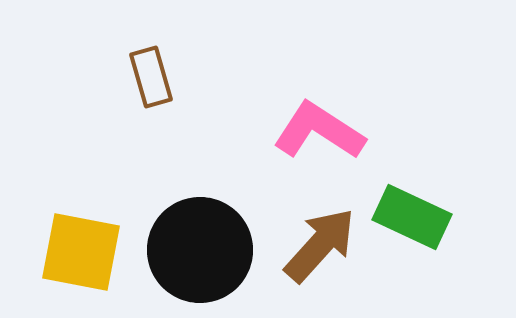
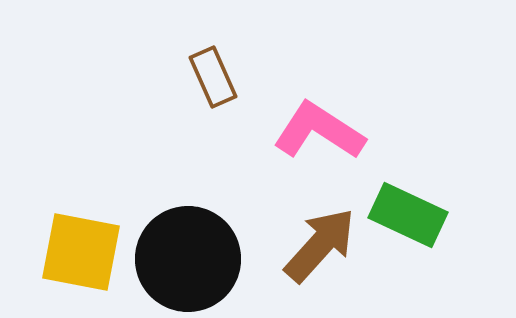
brown rectangle: moved 62 px right; rotated 8 degrees counterclockwise
green rectangle: moved 4 px left, 2 px up
black circle: moved 12 px left, 9 px down
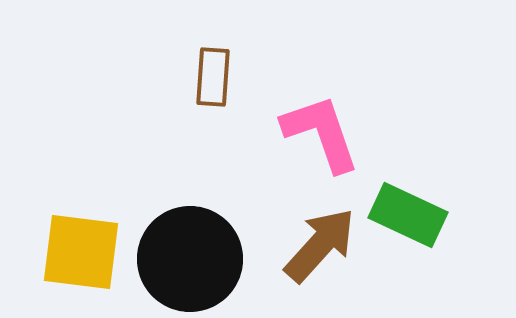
brown rectangle: rotated 28 degrees clockwise
pink L-shape: moved 2 px right, 2 px down; rotated 38 degrees clockwise
yellow square: rotated 4 degrees counterclockwise
black circle: moved 2 px right
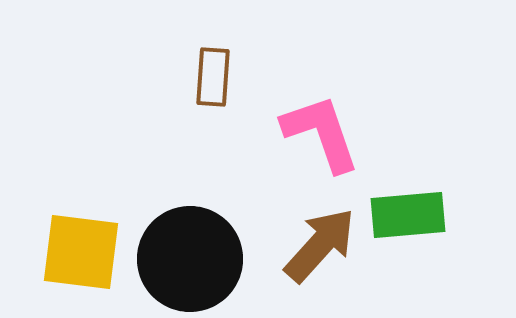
green rectangle: rotated 30 degrees counterclockwise
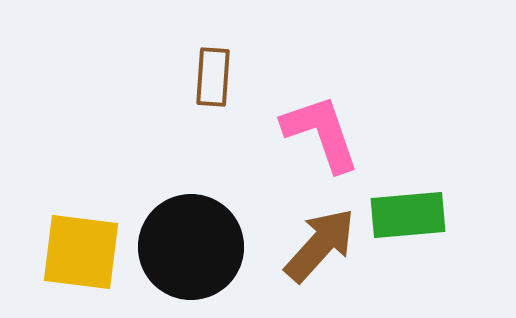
black circle: moved 1 px right, 12 px up
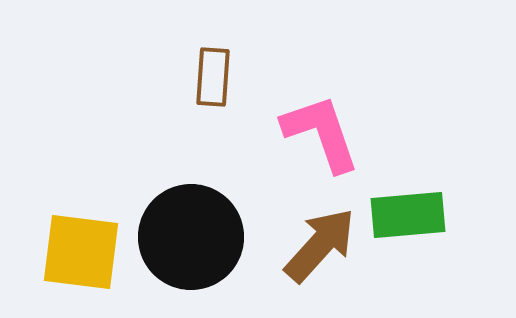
black circle: moved 10 px up
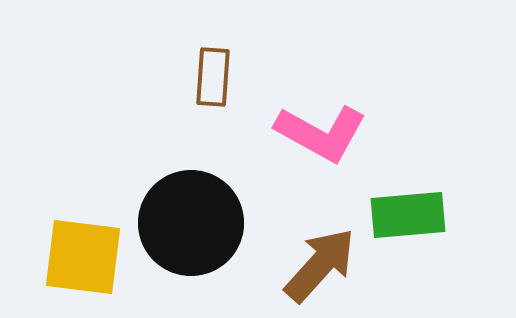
pink L-shape: rotated 138 degrees clockwise
black circle: moved 14 px up
brown arrow: moved 20 px down
yellow square: moved 2 px right, 5 px down
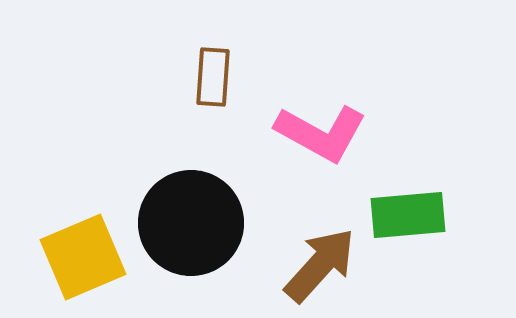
yellow square: rotated 30 degrees counterclockwise
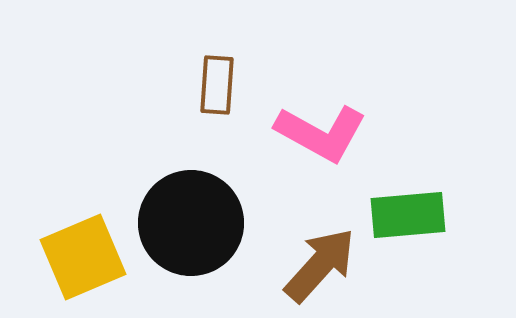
brown rectangle: moved 4 px right, 8 px down
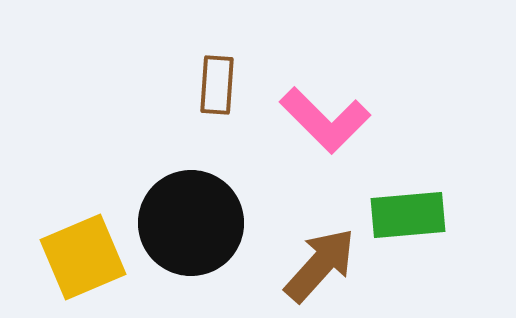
pink L-shape: moved 4 px right, 13 px up; rotated 16 degrees clockwise
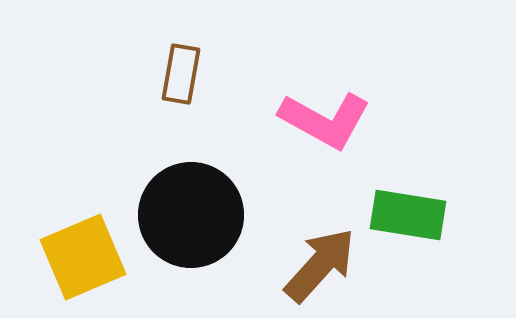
brown rectangle: moved 36 px left, 11 px up; rotated 6 degrees clockwise
pink L-shape: rotated 16 degrees counterclockwise
green rectangle: rotated 14 degrees clockwise
black circle: moved 8 px up
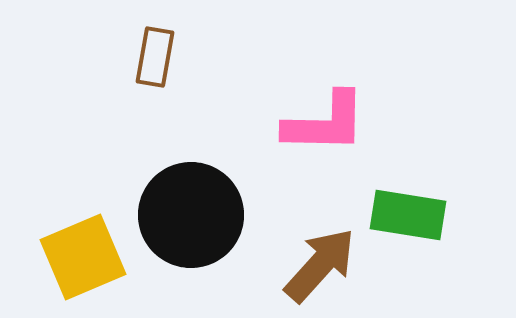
brown rectangle: moved 26 px left, 17 px up
pink L-shape: moved 3 px down; rotated 28 degrees counterclockwise
